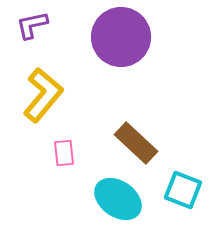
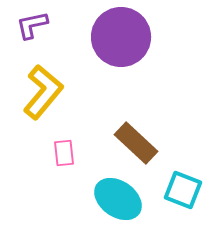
yellow L-shape: moved 3 px up
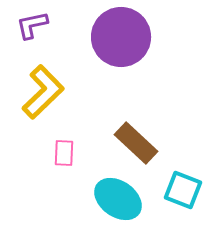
yellow L-shape: rotated 6 degrees clockwise
pink rectangle: rotated 8 degrees clockwise
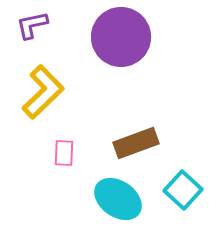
brown rectangle: rotated 63 degrees counterclockwise
cyan square: rotated 21 degrees clockwise
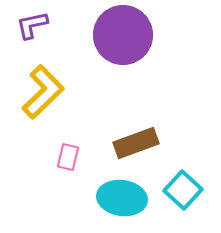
purple circle: moved 2 px right, 2 px up
pink rectangle: moved 4 px right, 4 px down; rotated 12 degrees clockwise
cyan ellipse: moved 4 px right, 1 px up; rotated 27 degrees counterclockwise
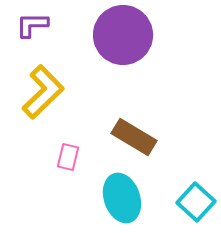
purple L-shape: rotated 12 degrees clockwise
brown rectangle: moved 2 px left, 6 px up; rotated 51 degrees clockwise
cyan square: moved 13 px right, 12 px down
cyan ellipse: rotated 63 degrees clockwise
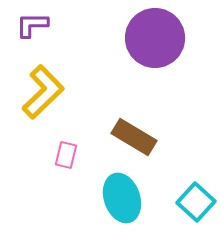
purple circle: moved 32 px right, 3 px down
pink rectangle: moved 2 px left, 2 px up
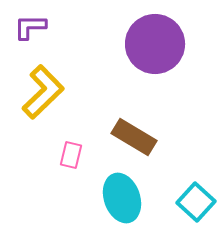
purple L-shape: moved 2 px left, 2 px down
purple circle: moved 6 px down
pink rectangle: moved 5 px right
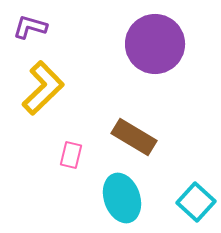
purple L-shape: rotated 16 degrees clockwise
yellow L-shape: moved 4 px up
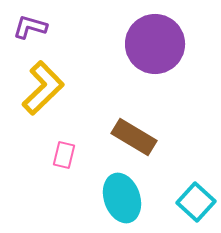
pink rectangle: moved 7 px left
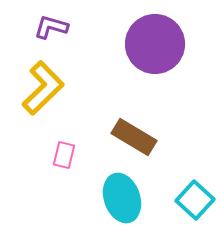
purple L-shape: moved 21 px right
cyan square: moved 1 px left, 2 px up
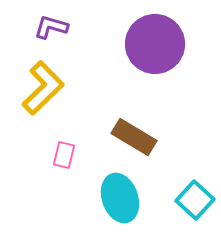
cyan ellipse: moved 2 px left
